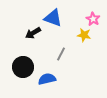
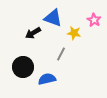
pink star: moved 1 px right, 1 px down
yellow star: moved 10 px left, 2 px up
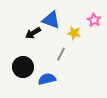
blue triangle: moved 2 px left, 2 px down
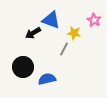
gray line: moved 3 px right, 5 px up
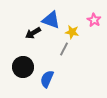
yellow star: moved 2 px left, 1 px up
blue semicircle: rotated 54 degrees counterclockwise
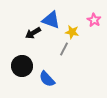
black circle: moved 1 px left, 1 px up
blue semicircle: rotated 66 degrees counterclockwise
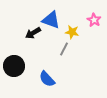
black circle: moved 8 px left
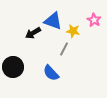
blue triangle: moved 2 px right, 1 px down
yellow star: moved 1 px right, 1 px up
black circle: moved 1 px left, 1 px down
blue semicircle: moved 4 px right, 6 px up
